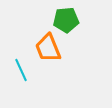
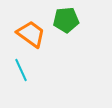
orange trapezoid: moved 17 px left, 14 px up; rotated 148 degrees clockwise
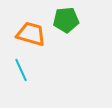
orange trapezoid: rotated 20 degrees counterclockwise
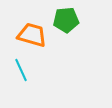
orange trapezoid: moved 1 px right, 1 px down
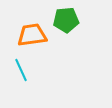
orange trapezoid: rotated 24 degrees counterclockwise
